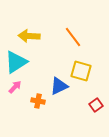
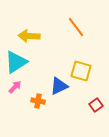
orange line: moved 3 px right, 10 px up
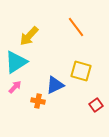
yellow arrow: rotated 50 degrees counterclockwise
blue triangle: moved 4 px left, 1 px up
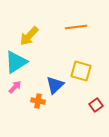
orange line: rotated 60 degrees counterclockwise
blue triangle: rotated 18 degrees counterclockwise
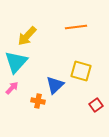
yellow arrow: moved 2 px left
cyan triangle: rotated 15 degrees counterclockwise
pink arrow: moved 3 px left, 1 px down
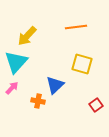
yellow square: moved 1 px right, 7 px up
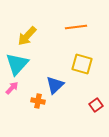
cyan triangle: moved 1 px right, 2 px down
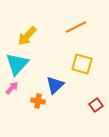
orange line: rotated 20 degrees counterclockwise
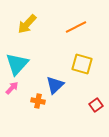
yellow arrow: moved 12 px up
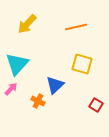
orange line: rotated 15 degrees clockwise
pink arrow: moved 1 px left, 1 px down
orange cross: rotated 16 degrees clockwise
red square: rotated 24 degrees counterclockwise
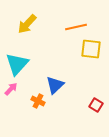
yellow square: moved 9 px right, 15 px up; rotated 10 degrees counterclockwise
